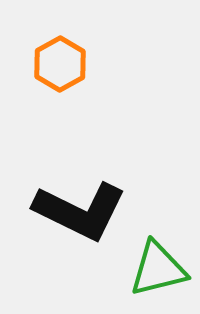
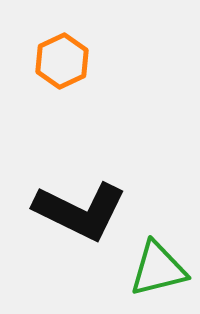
orange hexagon: moved 2 px right, 3 px up; rotated 4 degrees clockwise
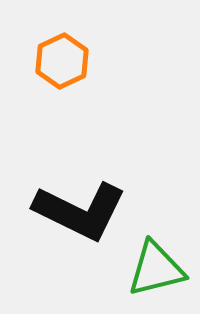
green triangle: moved 2 px left
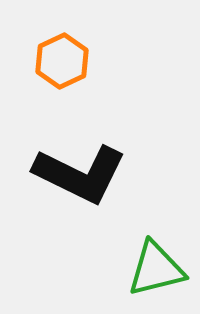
black L-shape: moved 37 px up
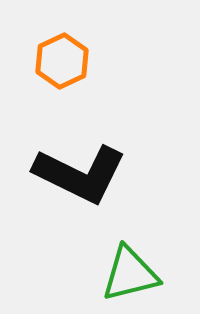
green triangle: moved 26 px left, 5 px down
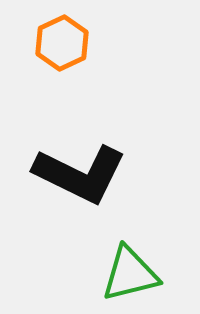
orange hexagon: moved 18 px up
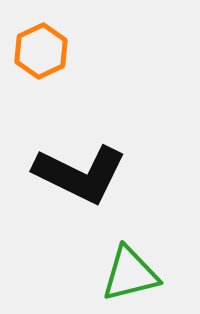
orange hexagon: moved 21 px left, 8 px down
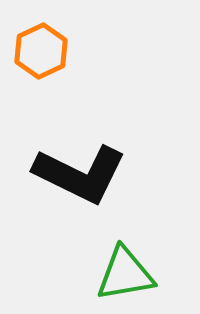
green triangle: moved 5 px left; rotated 4 degrees clockwise
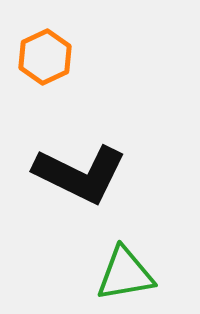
orange hexagon: moved 4 px right, 6 px down
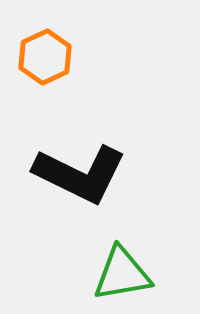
green triangle: moved 3 px left
